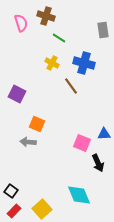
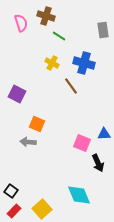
green line: moved 2 px up
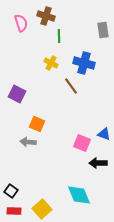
green line: rotated 56 degrees clockwise
yellow cross: moved 1 px left
blue triangle: rotated 24 degrees clockwise
black arrow: rotated 114 degrees clockwise
red rectangle: rotated 48 degrees clockwise
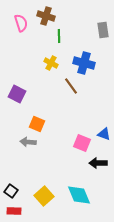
yellow square: moved 2 px right, 13 px up
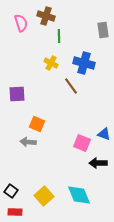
purple square: rotated 30 degrees counterclockwise
red rectangle: moved 1 px right, 1 px down
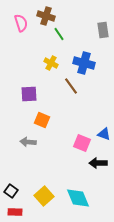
green line: moved 2 px up; rotated 32 degrees counterclockwise
purple square: moved 12 px right
orange square: moved 5 px right, 4 px up
cyan diamond: moved 1 px left, 3 px down
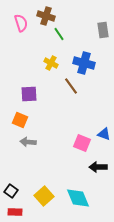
orange square: moved 22 px left
black arrow: moved 4 px down
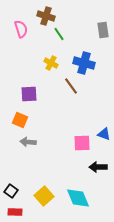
pink semicircle: moved 6 px down
pink square: rotated 24 degrees counterclockwise
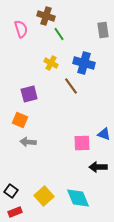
purple square: rotated 12 degrees counterclockwise
red rectangle: rotated 24 degrees counterclockwise
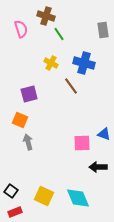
gray arrow: rotated 70 degrees clockwise
yellow square: rotated 24 degrees counterclockwise
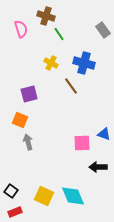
gray rectangle: rotated 28 degrees counterclockwise
cyan diamond: moved 5 px left, 2 px up
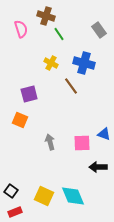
gray rectangle: moved 4 px left
gray arrow: moved 22 px right
